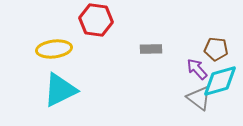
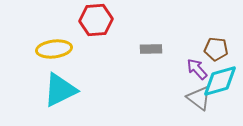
red hexagon: rotated 12 degrees counterclockwise
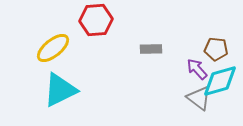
yellow ellipse: moved 1 px left, 1 px up; rotated 32 degrees counterclockwise
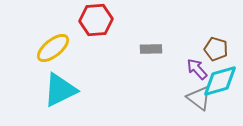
brown pentagon: rotated 10 degrees clockwise
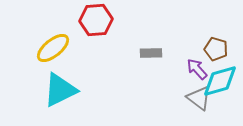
gray rectangle: moved 4 px down
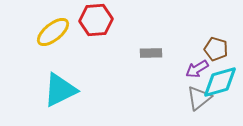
yellow ellipse: moved 16 px up
purple arrow: rotated 80 degrees counterclockwise
cyan diamond: moved 1 px down
gray triangle: rotated 44 degrees clockwise
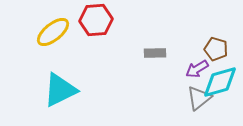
gray rectangle: moved 4 px right
